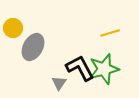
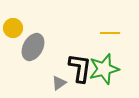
yellow line: rotated 18 degrees clockwise
black L-shape: rotated 36 degrees clockwise
gray triangle: rotated 21 degrees clockwise
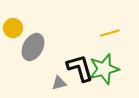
yellow line: rotated 18 degrees counterclockwise
black L-shape: rotated 24 degrees counterclockwise
gray triangle: rotated 21 degrees clockwise
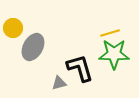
green star: moved 10 px right, 15 px up; rotated 16 degrees clockwise
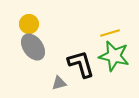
yellow circle: moved 16 px right, 4 px up
gray ellipse: rotated 64 degrees counterclockwise
green star: moved 2 px down; rotated 12 degrees clockwise
black L-shape: moved 1 px right, 4 px up
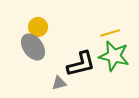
yellow circle: moved 9 px right, 3 px down
black L-shape: rotated 92 degrees clockwise
